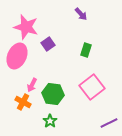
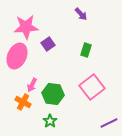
pink star: rotated 20 degrees counterclockwise
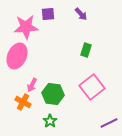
purple square: moved 30 px up; rotated 32 degrees clockwise
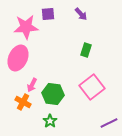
pink ellipse: moved 1 px right, 2 px down
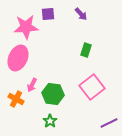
orange cross: moved 7 px left, 3 px up
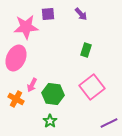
pink ellipse: moved 2 px left
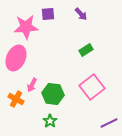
green rectangle: rotated 40 degrees clockwise
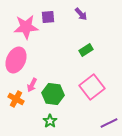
purple square: moved 3 px down
pink ellipse: moved 2 px down
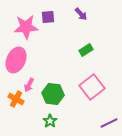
pink arrow: moved 3 px left
